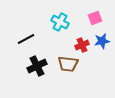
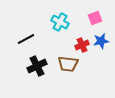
blue star: moved 1 px left
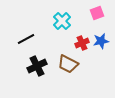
pink square: moved 2 px right, 5 px up
cyan cross: moved 2 px right, 1 px up; rotated 18 degrees clockwise
red cross: moved 2 px up
brown trapezoid: rotated 20 degrees clockwise
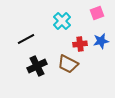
red cross: moved 2 px left, 1 px down; rotated 16 degrees clockwise
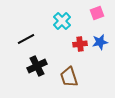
blue star: moved 1 px left, 1 px down
brown trapezoid: moved 1 px right, 13 px down; rotated 45 degrees clockwise
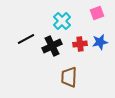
black cross: moved 15 px right, 20 px up
brown trapezoid: rotated 20 degrees clockwise
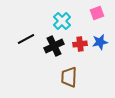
black cross: moved 2 px right
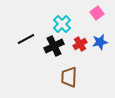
pink square: rotated 16 degrees counterclockwise
cyan cross: moved 3 px down
red cross: rotated 24 degrees counterclockwise
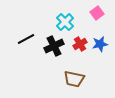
cyan cross: moved 3 px right, 2 px up
blue star: moved 2 px down
brown trapezoid: moved 5 px right, 2 px down; rotated 80 degrees counterclockwise
